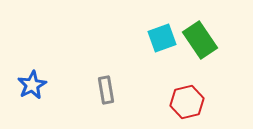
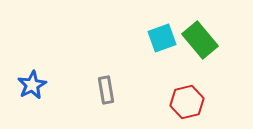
green rectangle: rotated 6 degrees counterclockwise
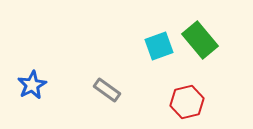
cyan square: moved 3 px left, 8 px down
gray rectangle: moved 1 px right; rotated 44 degrees counterclockwise
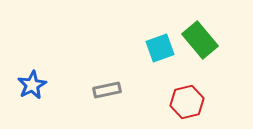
cyan square: moved 1 px right, 2 px down
gray rectangle: rotated 48 degrees counterclockwise
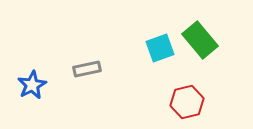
gray rectangle: moved 20 px left, 21 px up
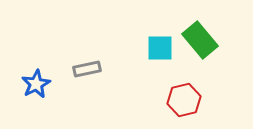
cyan square: rotated 20 degrees clockwise
blue star: moved 4 px right, 1 px up
red hexagon: moved 3 px left, 2 px up
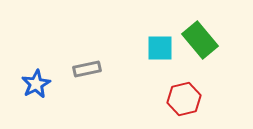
red hexagon: moved 1 px up
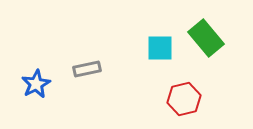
green rectangle: moved 6 px right, 2 px up
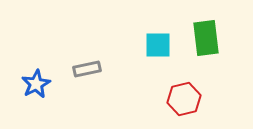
green rectangle: rotated 33 degrees clockwise
cyan square: moved 2 px left, 3 px up
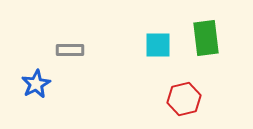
gray rectangle: moved 17 px left, 19 px up; rotated 12 degrees clockwise
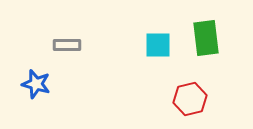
gray rectangle: moved 3 px left, 5 px up
blue star: rotated 28 degrees counterclockwise
red hexagon: moved 6 px right
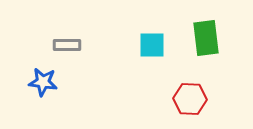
cyan square: moved 6 px left
blue star: moved 7 px right, 2 px up; rotated 8 degrees counterclockwise
red hexagon: rotated 16 degrees clockwise
